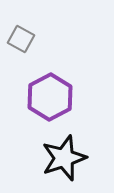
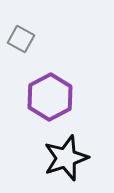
black star: moved 2 px right
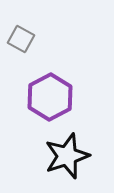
black star: moved 1 px right, 2 px up
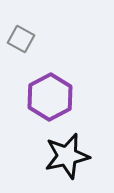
black star: rotated 6 degrees clockwise
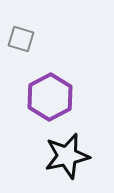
gray square: rotated 12 degrees counterclockwise
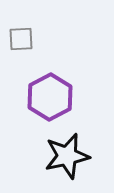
gray square: rotated 20 degrees counterclockwise
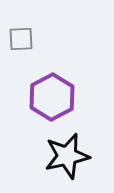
purple hexagon: moved 2 px right
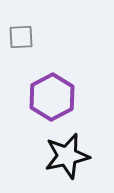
gray square: moved 2 px up
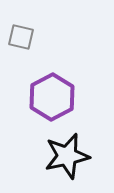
gray square: rotated 16 degrees clockwise
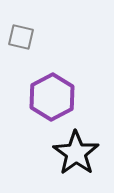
black star: moved 9 px right, 3 px up; rotated 24 degrees counterclockwise
